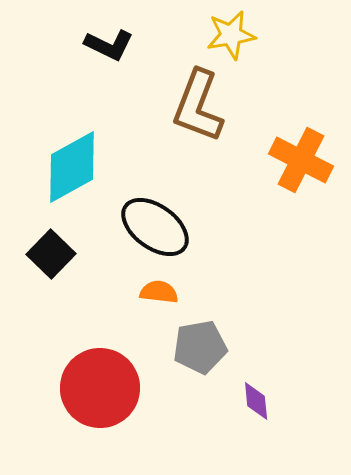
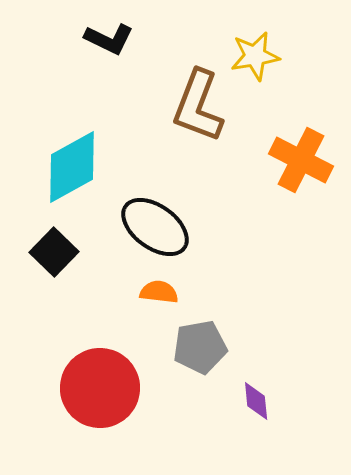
yellow star: moved 24 px right, 21 px down
black L-shape: moved 6 px up
black square: moved 3 px right, 2 px up
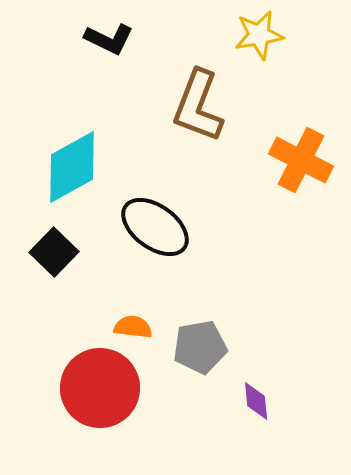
yellow star: moved 4 px right, 21 px up
orange semicircle: moved 26 px left, 35 px down
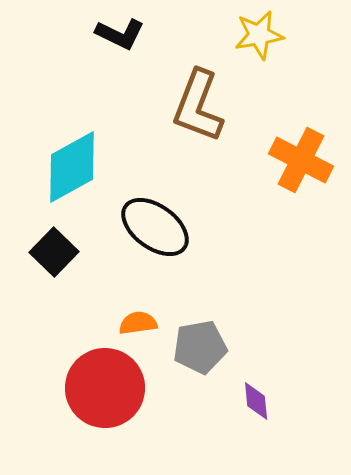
black L-shape: moved 11 px right, 5 px up
orange semicircle: moved 5 px right, 4 px up; rotated 15 degrees counterclockwise
red circle: moved 5 px right
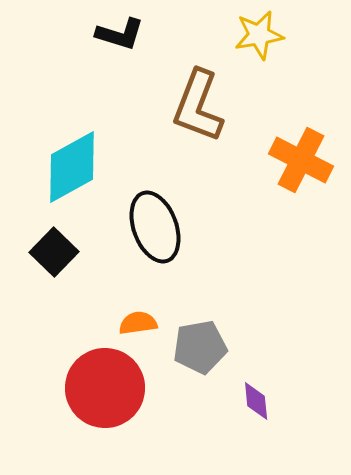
black L-shape: rotated 9 degrees counterclockwise
black ellipse: rotated 34 degrees clockwise
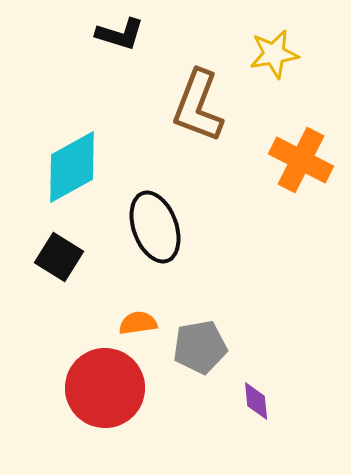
yellow star: moved 15 px right, 19 px down
black square: moved 5 px right, 5 px down; rotated 12 degrees counterclockwise
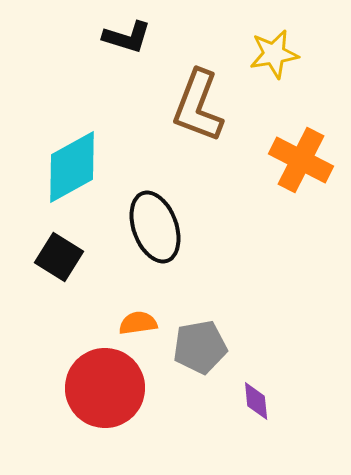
black L-shape: moved 7 px right, 3 px down
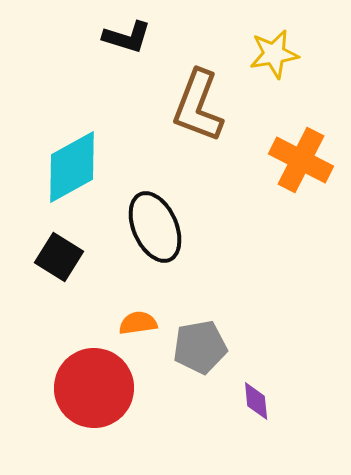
black ellipse: rotated 4 degrees counterclockwise
red circle: moved 11 px left
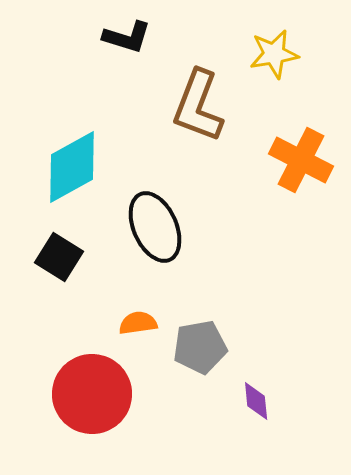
red circle: moved 2 px left, 6 px down
